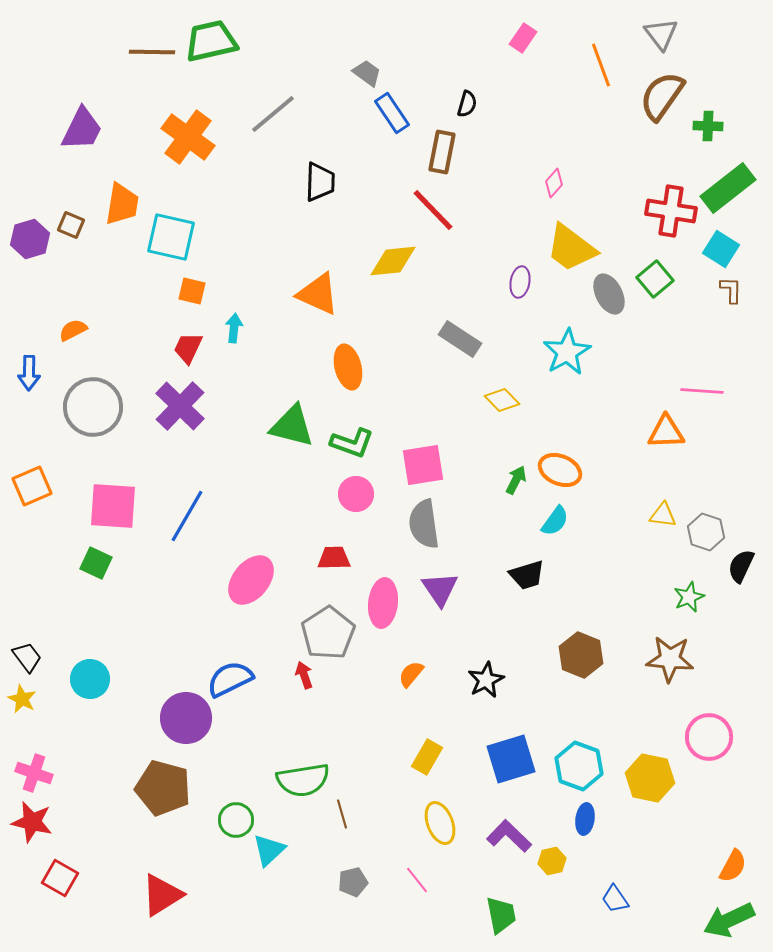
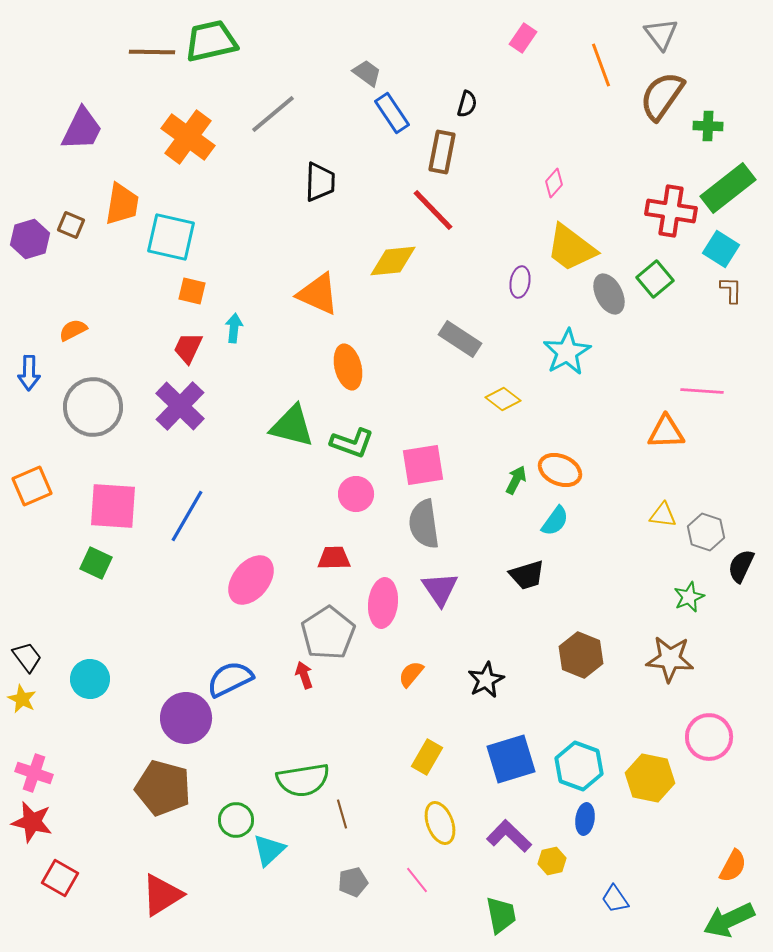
yellow diamond at (502, 400): moved 1 px right, 1 px up; rotated 8 degrees counterclockwise
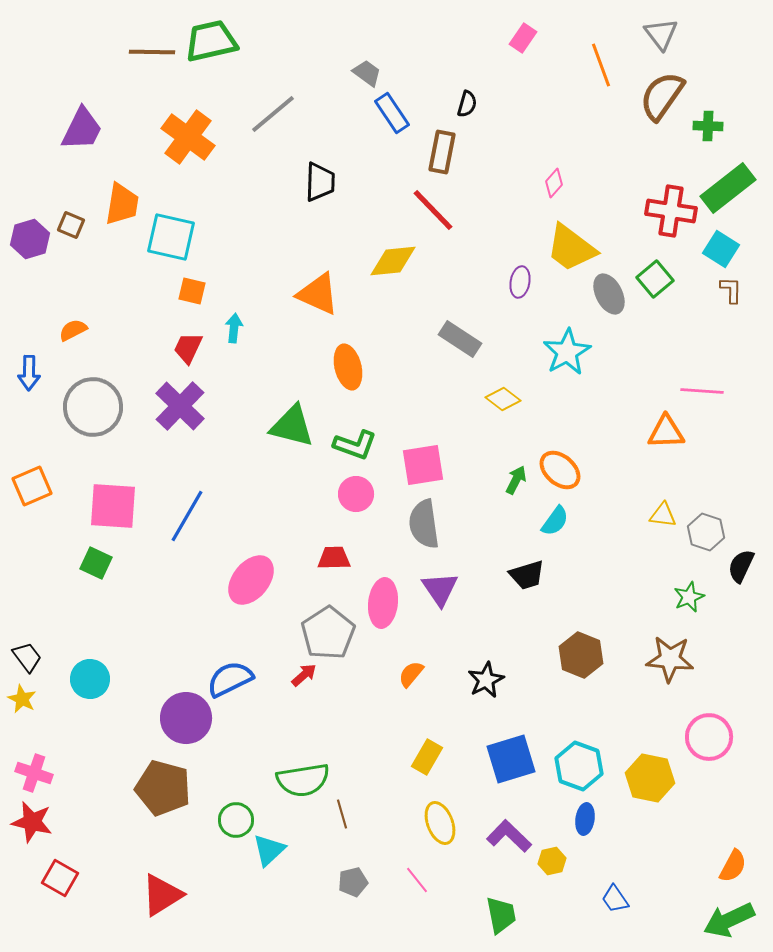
green L-shape at (352, 443): moved 3 px right, 2 px down
orange ellipse at (560, 470): rotated 18 degrees clockwise
red arrow at (304, 675): rotated 68 degrees clockwise
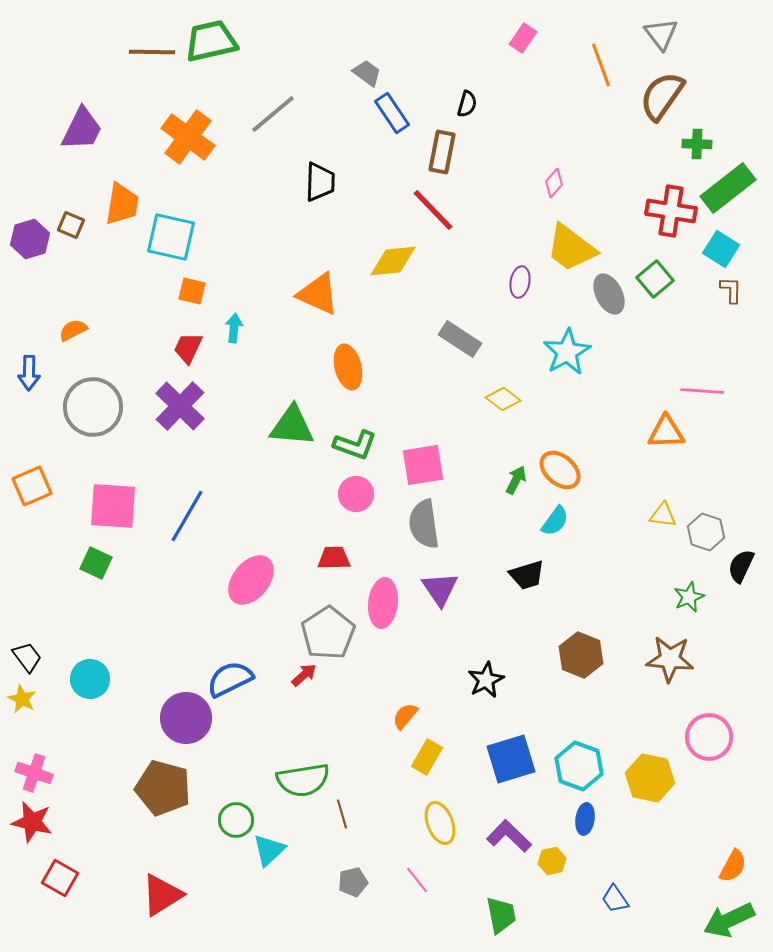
green cross at (708, 126): moved 11 px left, 18 px down
green triangle at (292, 426): rotated 9 degrees counterclockwise
orange semicircle at (411, 674): moved 6 px left, 42 px down
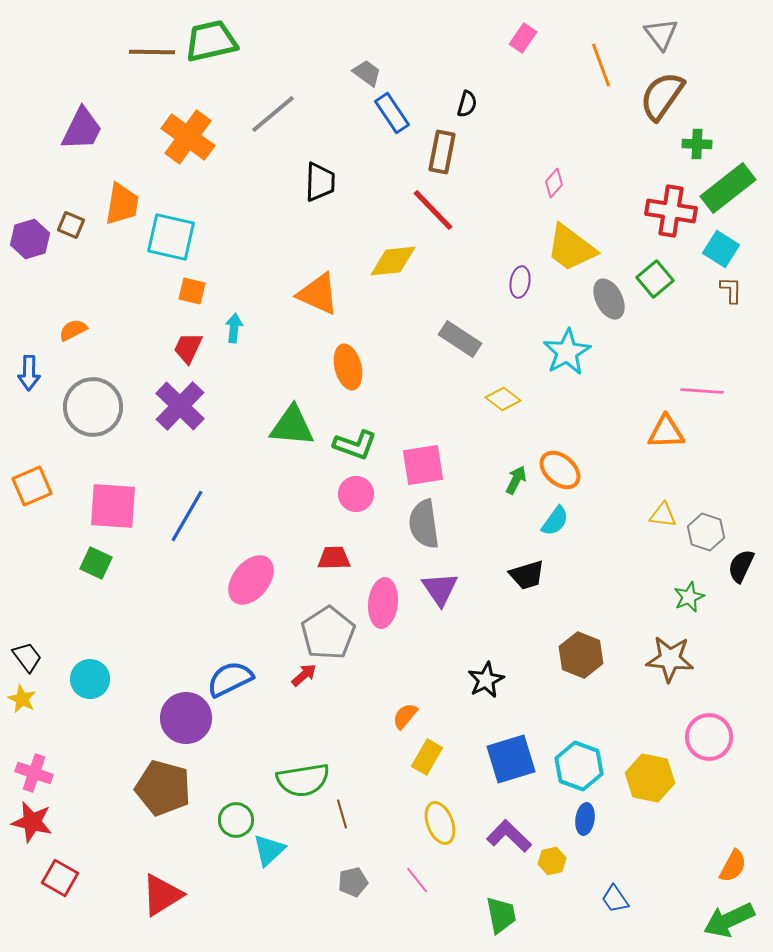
gray ellipse at (609, 294): moved 5 px down
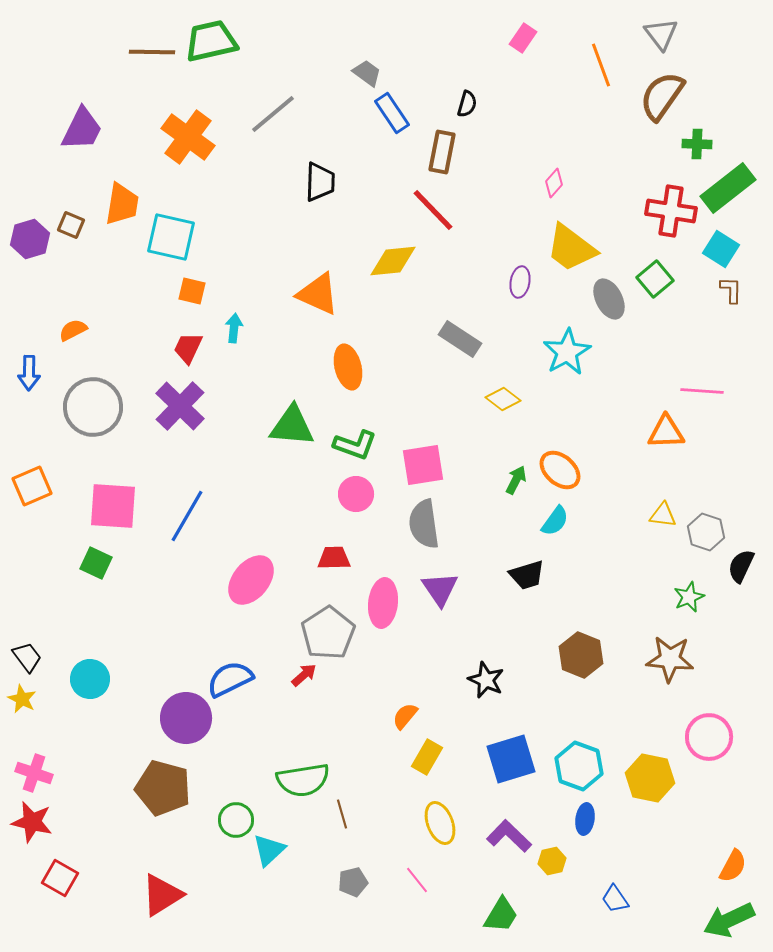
black star at (486, 680): rotated 21 degrees counterclockwise
green trapezoid at (501, 915): rotated 42 degrees clockwise
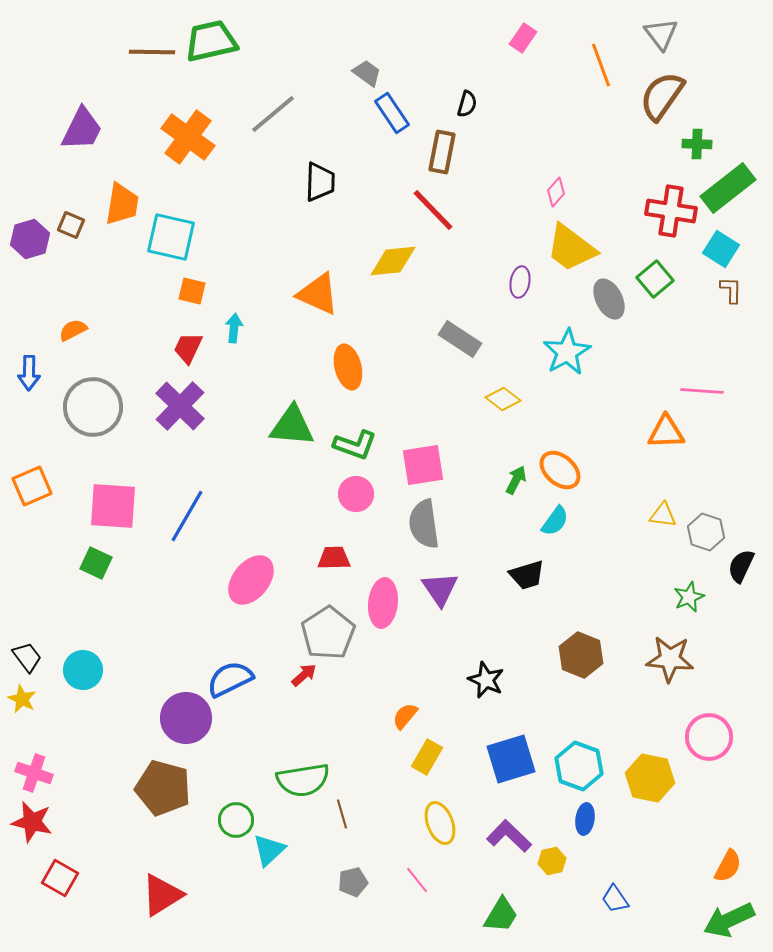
pink diamond at (554, 183): moved 2 px right, 9 px down
cyan circle at (90, 679): moved 7 px left, 9 px up
orange semicircle at (733, 866): moved 5 px left
